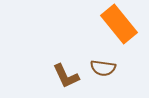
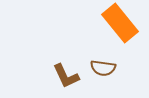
orange rectangle: moved 1 px right, 1 px up
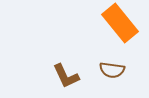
brown semicircle: moved 9 px right, 2 px down
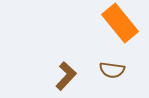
brown L-shape: rotated 112 degrees counterclockwise
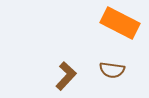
orange rectangle: rotated 24 degrees counterclockwise
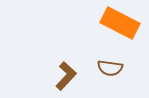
brown semicircle: moved 2 px left, 2 px up
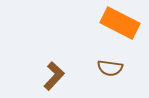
brown L-shape: moved 12 px left
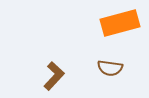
orange rectangle: rotated 42 degrees counterclockwise
